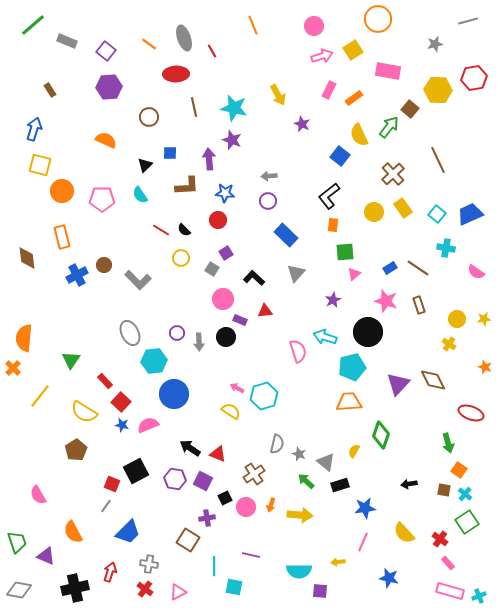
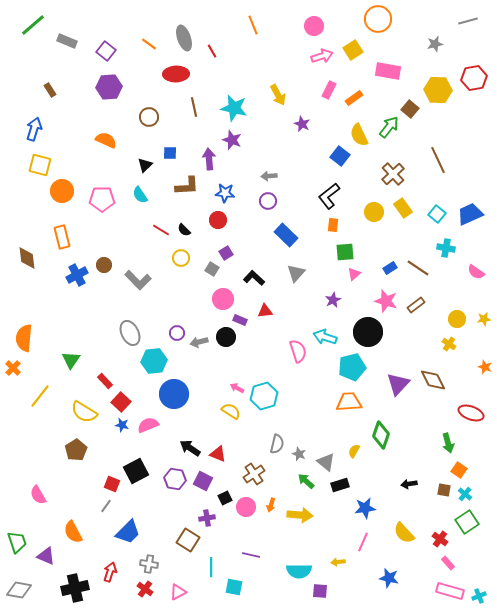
brown rectangle at (419, 305): moved 3 px left; rotated 72 degrees clockwise
gray arrow at (199, 342): rotated 78 degrees clockwise
cyan line at (214, 566): moved 3 px left, 1 px down
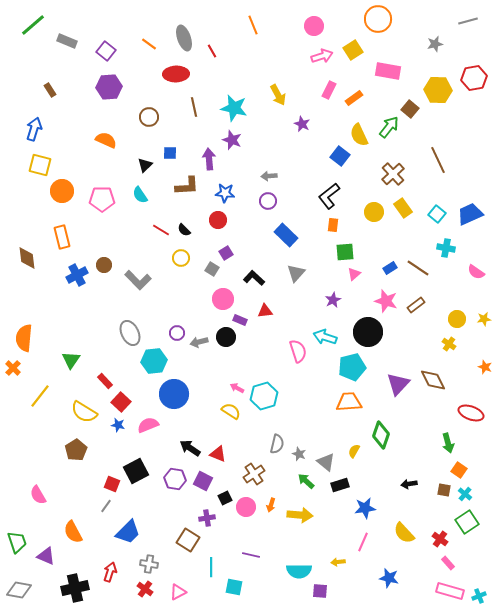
blue star at (122, 425): moved 4 px left
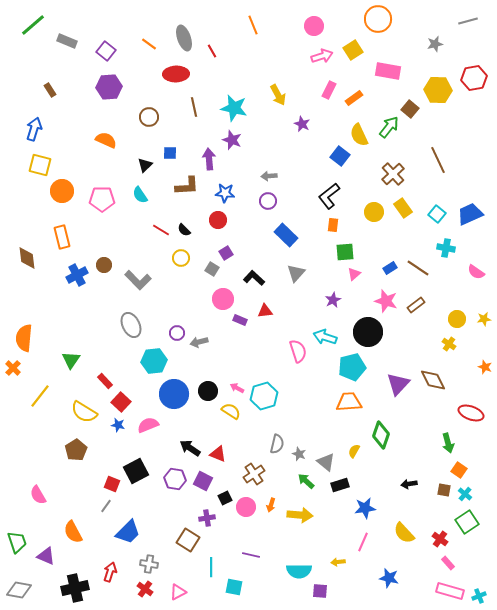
gray ellipse at (130, 333): moved 1 px right, 8 px up
black circle at (226, 337): moved 18 px left, 54 px down
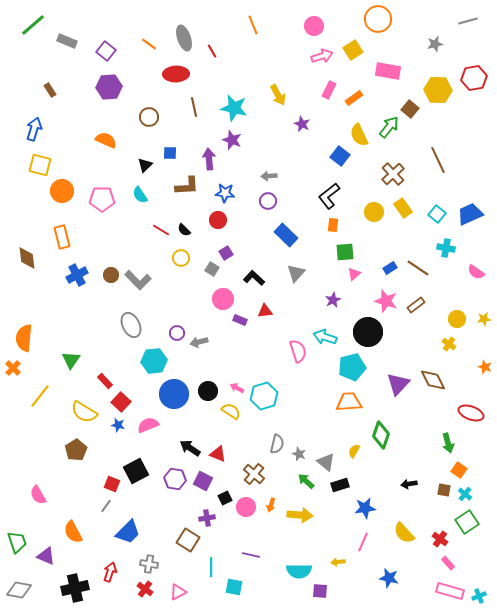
brown circle at (104, 265): moved 7 px right, 10 px down
brown cross at (254, 474): rotated 15 degrees counterclockwise
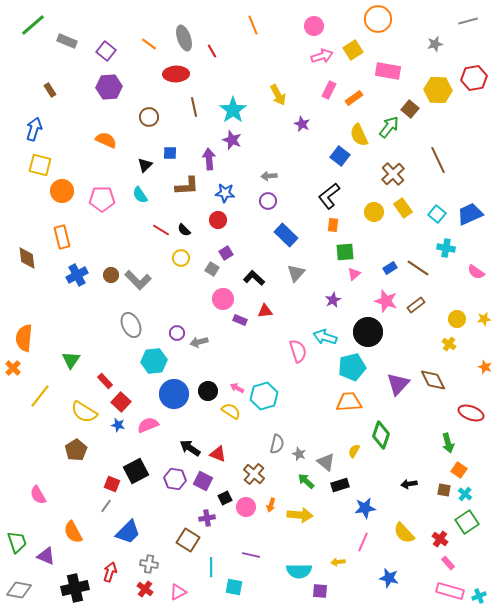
cyan star at (234, 108): moved 1 px left, 2 px down; rotated 24 degrees clockwise
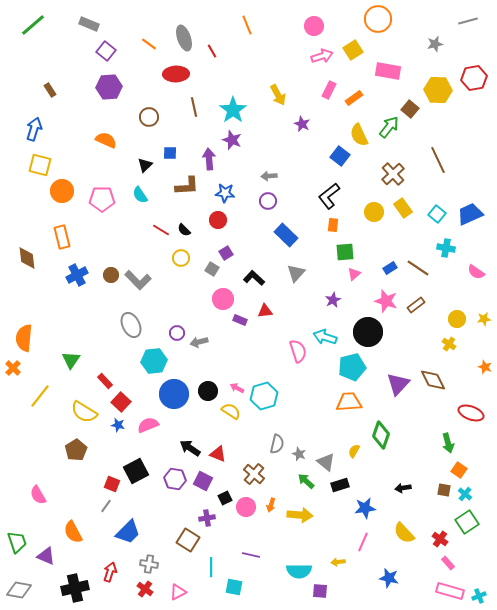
orange line at (253, 25): moved 6 px left
gray rectangle at (67, 41): moved 22 px right, 17 px up
black arrow at (409, 484): moved 6 px left, 4 px down
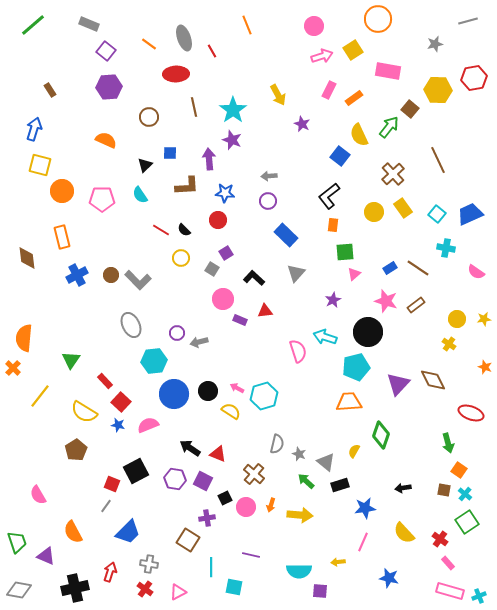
cyan pentagon at (352, 367): moved 4 px right
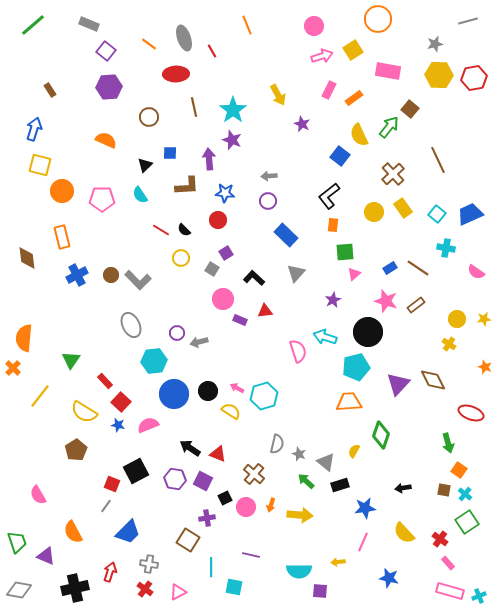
yellow hexagon at (438, 90): moved 1 px right, 15 px up
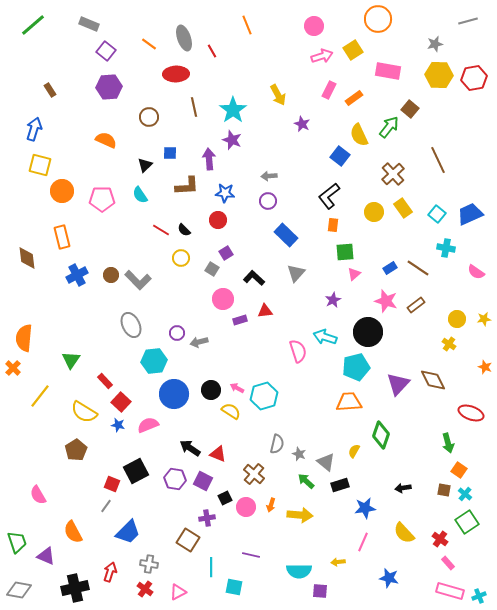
purple rectangle at (240, 320): rotated 40 degrees counterclockwise
black circle at (208, 391): moved 3 px right, 1 px up
